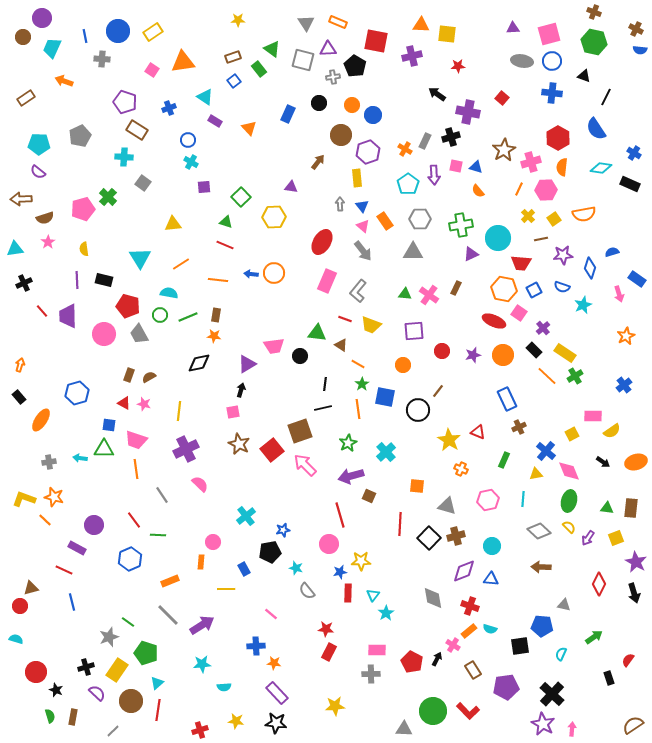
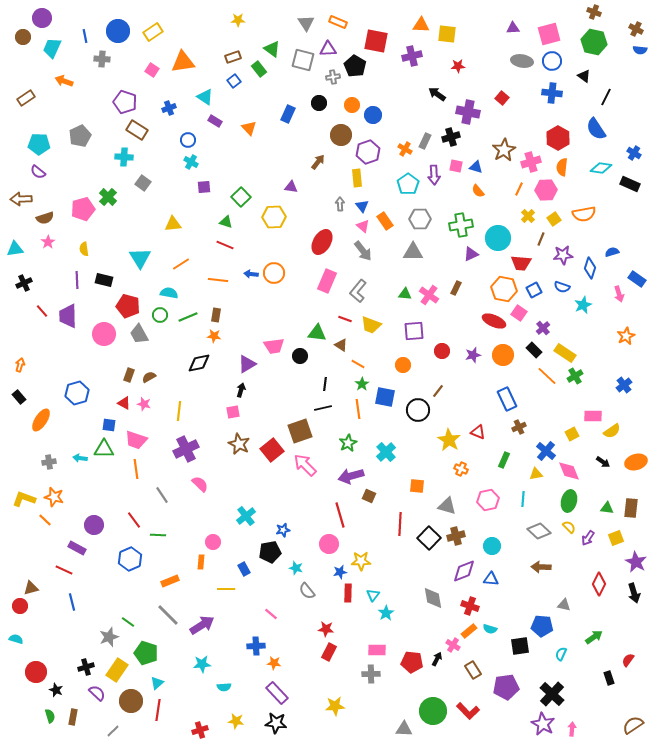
black triangle at (584, 76): rotated 16 degrees clockwise
brown line at (541, 239): rotated 56 degrees counterclockwise
red pentagon at (412, 662): rotated 20 degrees counterclockwise
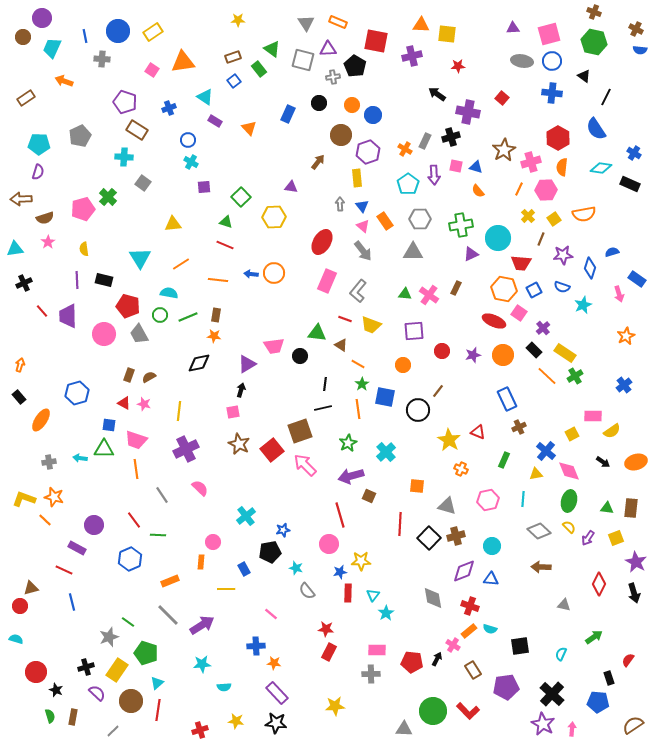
purple semicircle at (38, 172): rotated 112 degrees counterclockwise
pink semicircle at (200, 484): moved 4 px down
blue pentagon at (542, 626): moved 56 px right, 76 px down
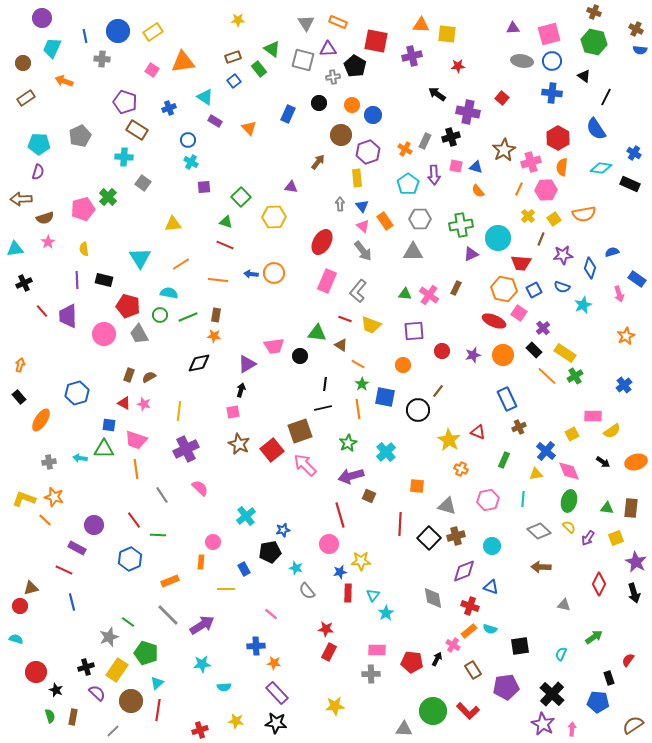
brown circle at (23, 37): moved 26 px down
blue triangle at (491, 579): moved 8 px down; rotated 14 degrees clockwise
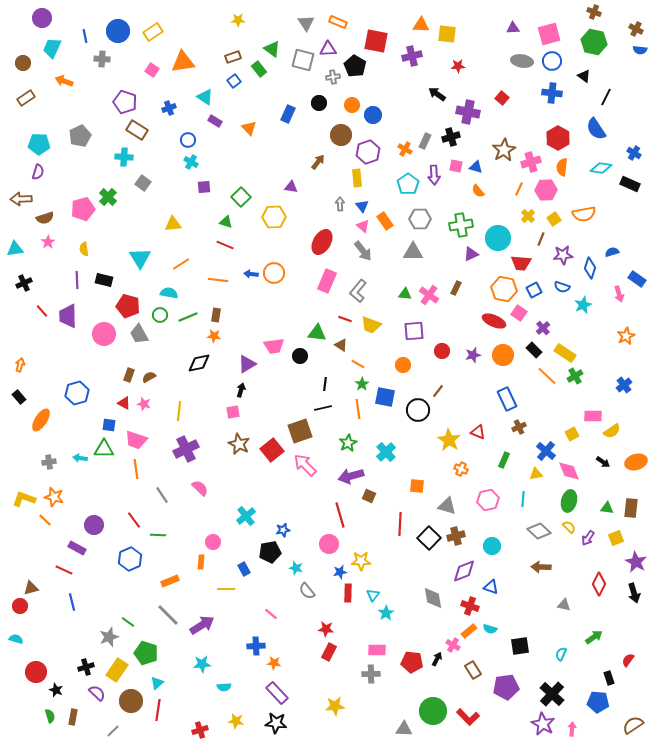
red L-shape at (468, 711): moved 6 px down
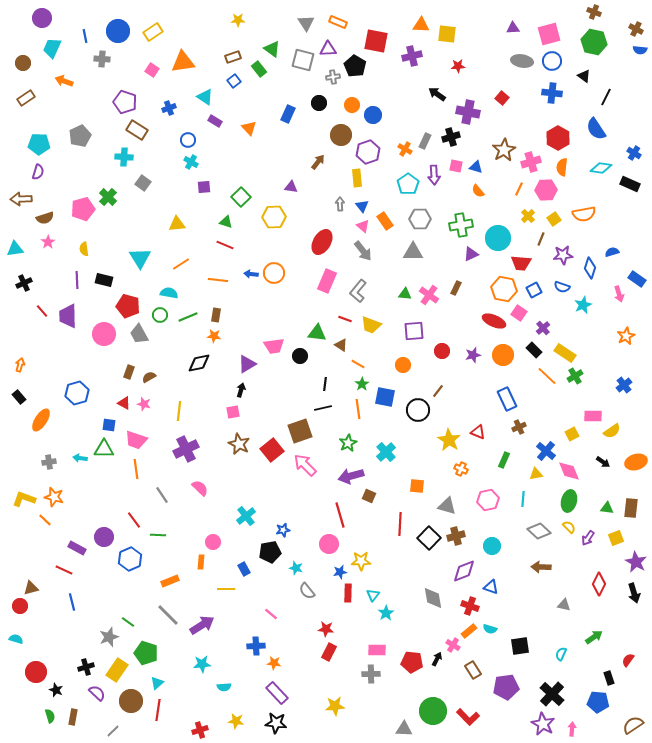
yellow triangle at (173, 224): moved 4 px right
brown rectangle at (129, 375): moved 3 px up
purple circle at (94, 525): moved 10 px right, 12 px down
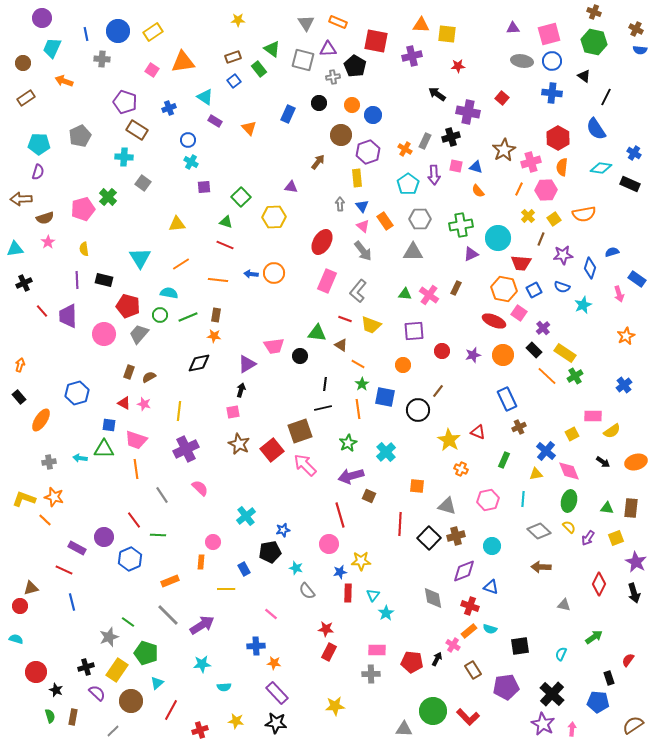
blue line at (85, 36): moved 1 px right, 2 px up
gray trapezoid at (139, 334): rotated 70 degrees clockwise
red line at (158, 710): moved 13 px right; rotated 20 degrees clockwise
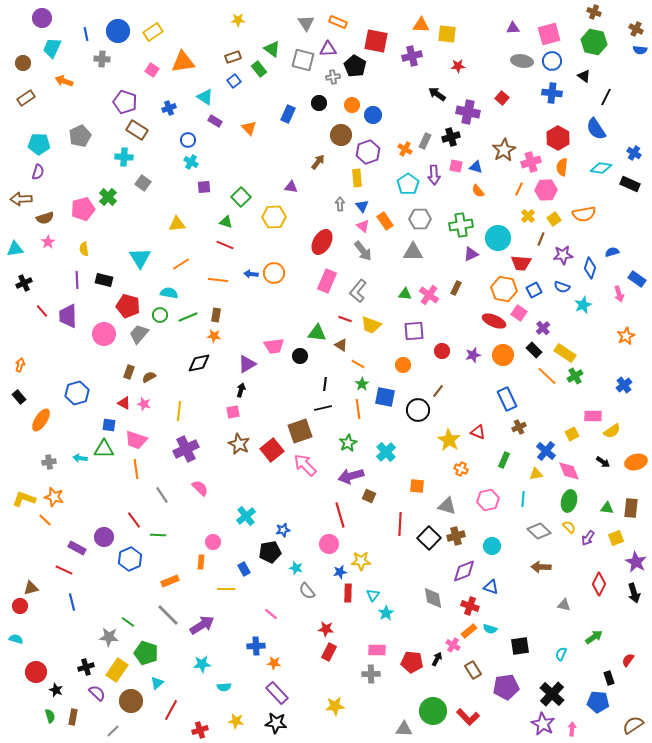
gray star at (109, 637): rotated 24 degrees clockwise
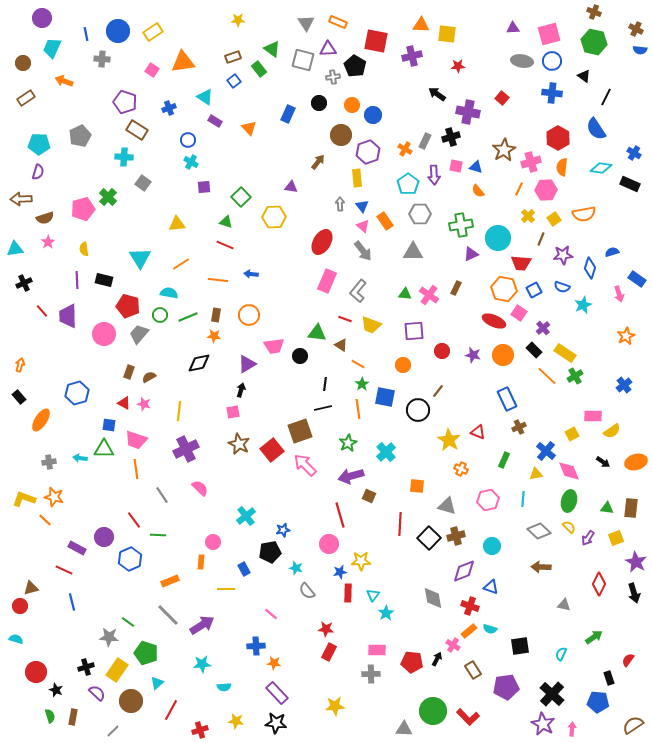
gray hexagon at (420, 219): moved 5 px up
orange circle at (274, 273): moved 25 px left, 42 px down
purple star at (473, 355): rotated 28 degrees clockwise
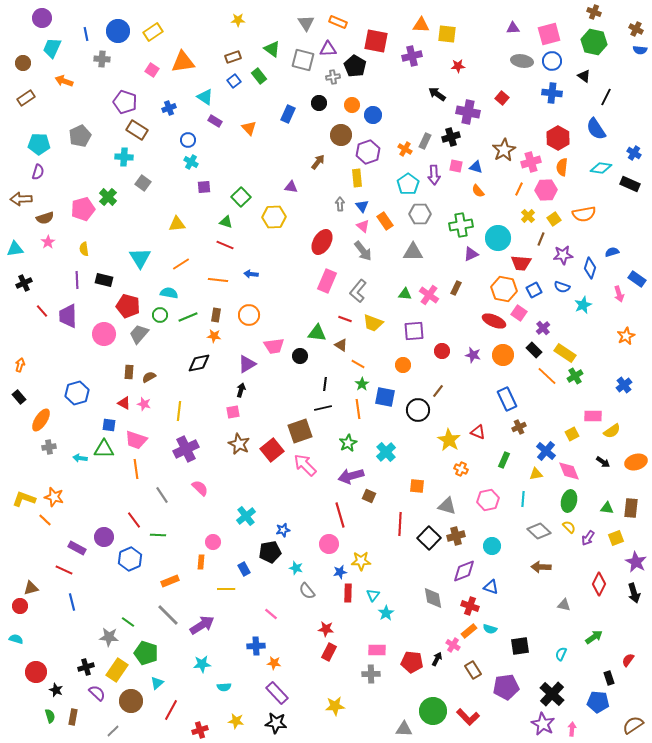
green rectangle at (259, 69): moved 7 px down
yellow trapezoid at (371, 325): moved 2 px right, 2 px up
brown rectangle at (129, 372): rotated 16 degrees counterclockwise
gray cross at (49, 462): moved 15 px up
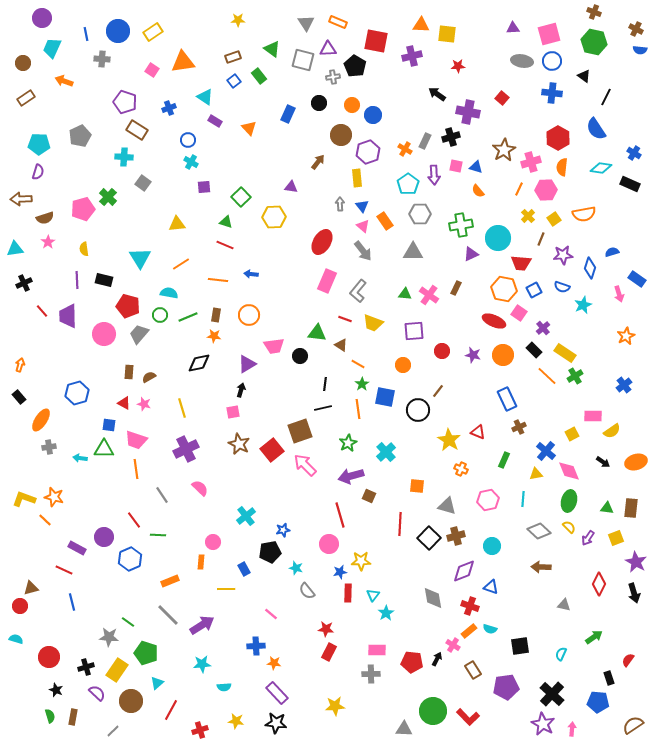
yellow line at (179, 411): moved 3 px right, 3 px up; rotated 24 degrees counterclockwise
red circle at (36, 672): moved 13 px right, 15 px up
